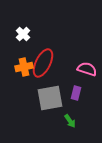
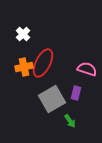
gray square: moved 2 px right, 1 px down; rotated 20 degrees counterclockwise
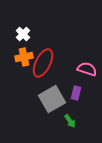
orange cross: moved 10 px up
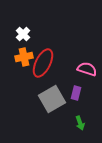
green arrow: moved 10 px right, 2 px down; rotated 16 degrees clockwise
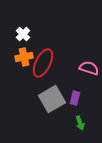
pink semicircle: moved 2 px right, 1 px up
purple rectangle: moved 1 px left, 5 px down
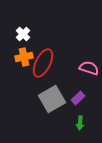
purple rectangle: moved 3 px right; rotated 32 degrees clockwise
green arrow: rotated 24 degrees clockwise
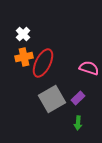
green arrow: moved 2 px left
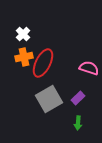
gray square: moved 3 px left
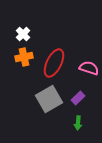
red ellipse: moved 11 px right
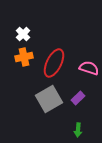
green arrow: moved 7 px down
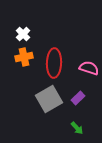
red ellipse: rotated 24 degrees counterclockwise
green arrow: moved 1 px left, 2 px up; rotated 48 degrees counterclockwise
